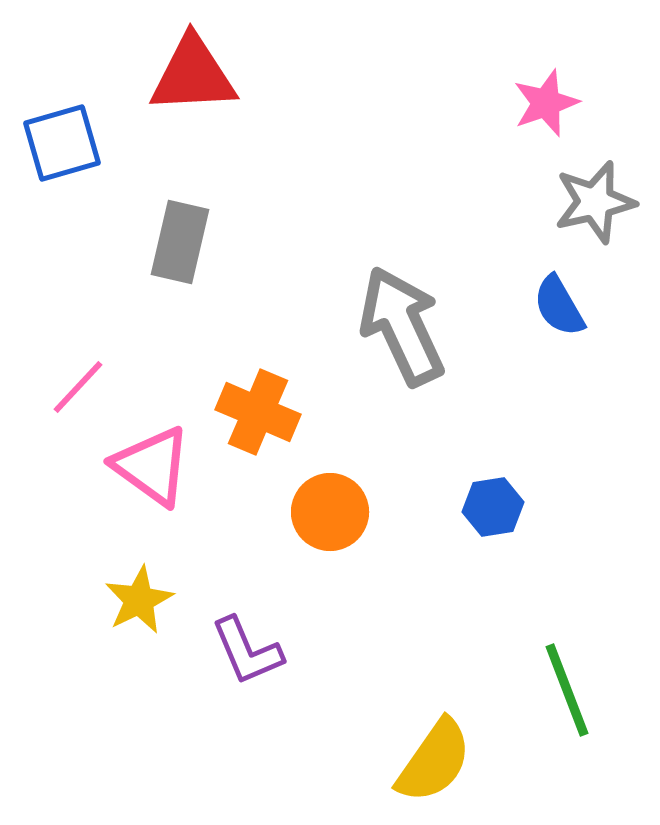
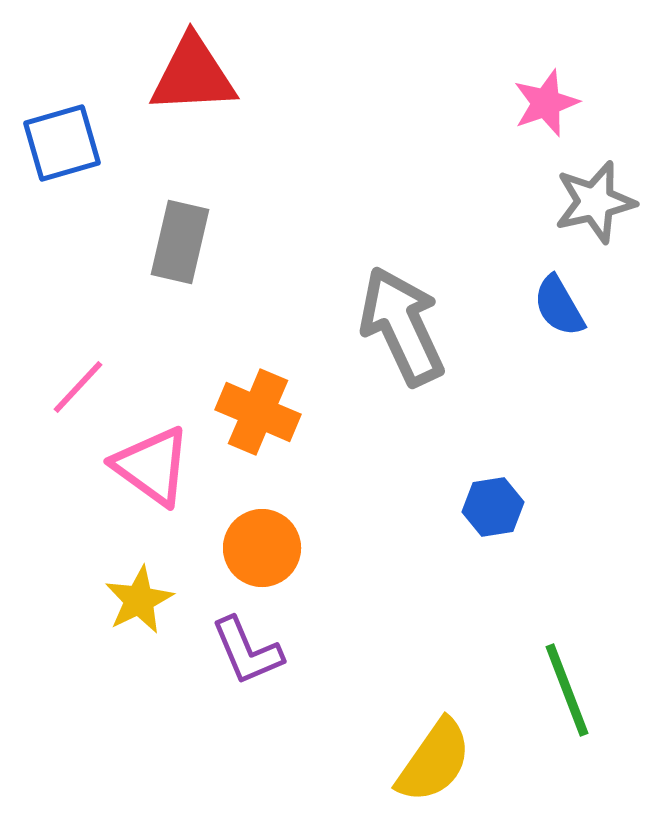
orange circle: moved 68 px left, 36 px down
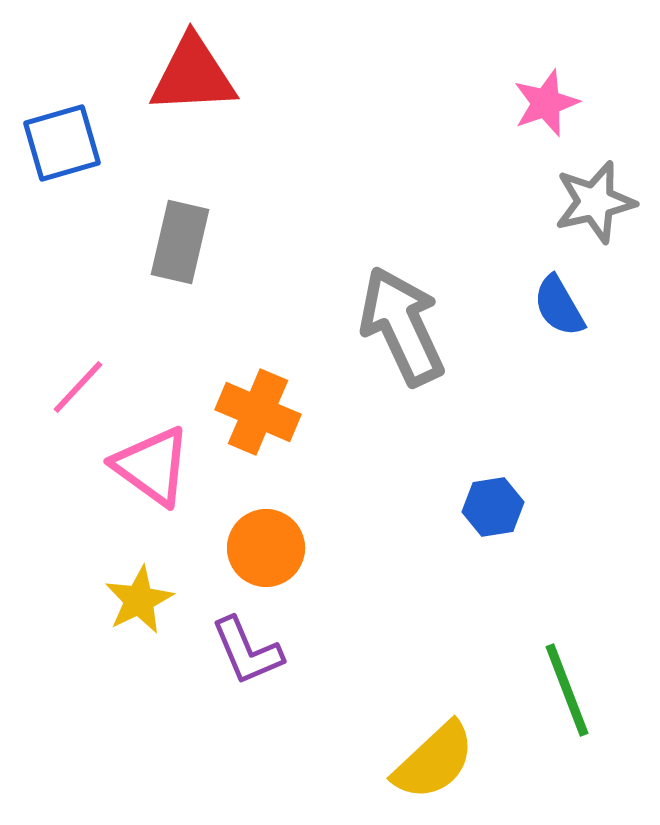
orange circle: moved 4 px right
yellow semicircle: rotated 12 degrees clockwise
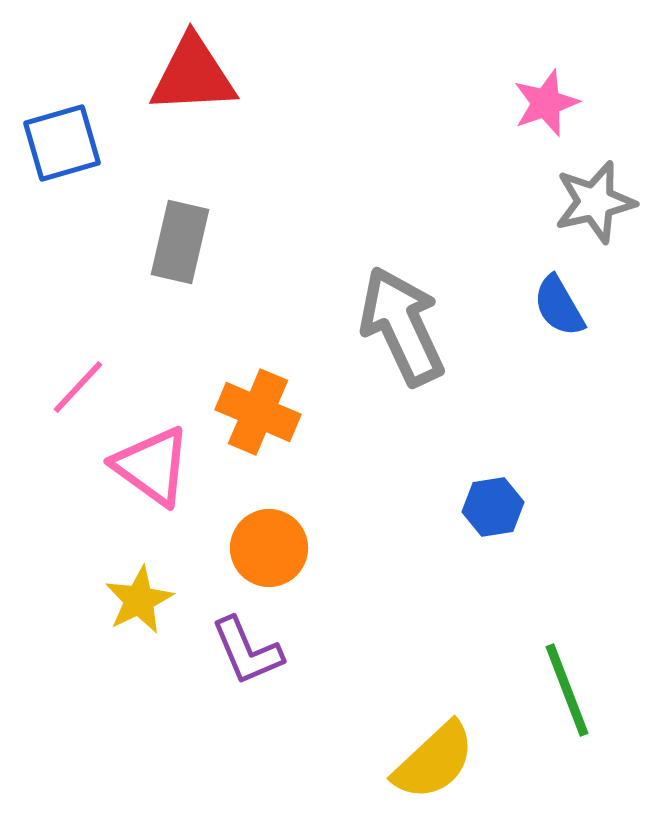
orange circle: moved 3 px right
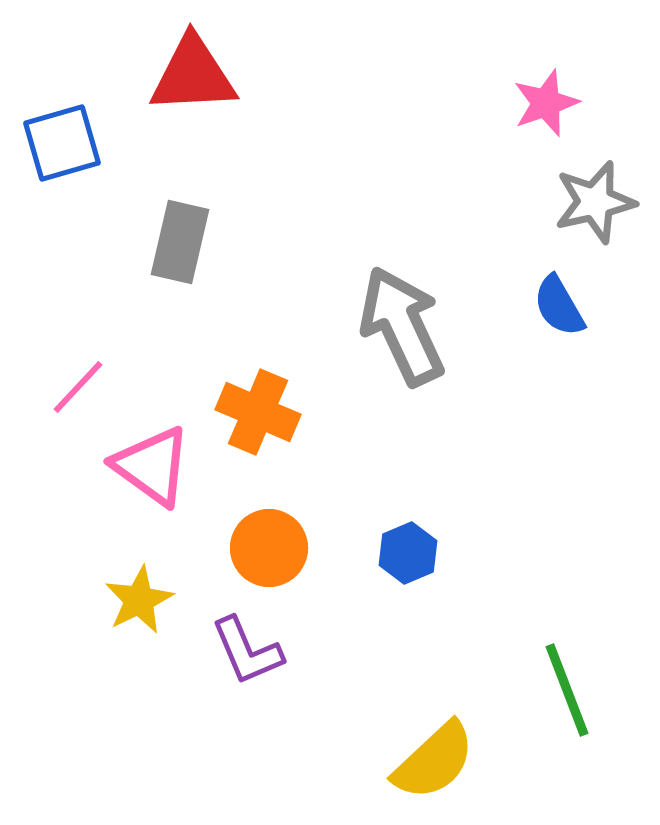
blue hexagon: moved 85 px left, 46 px down; rotated 14 degrees counterclockwise
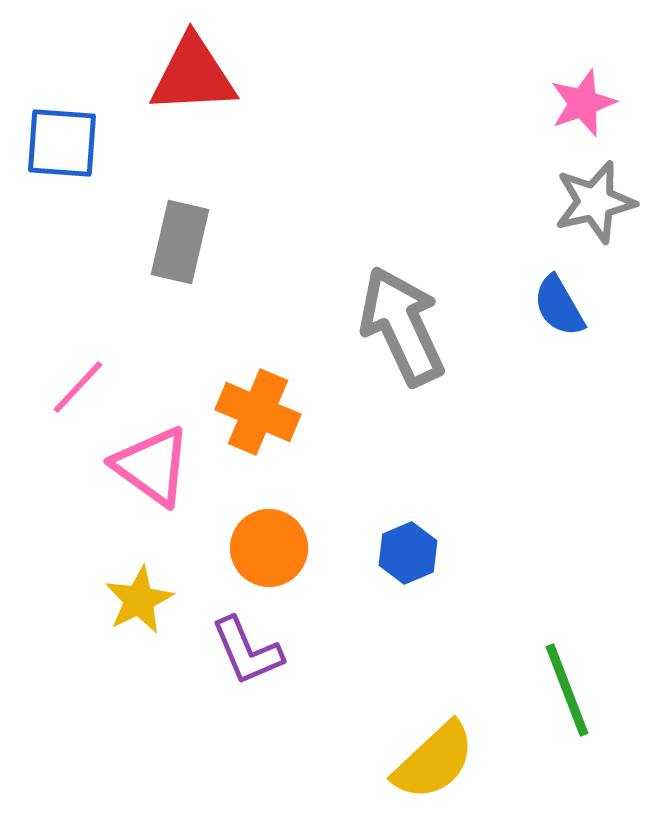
pink star: moved 37 px right
blue square: rotated 20 degrees clockwise
